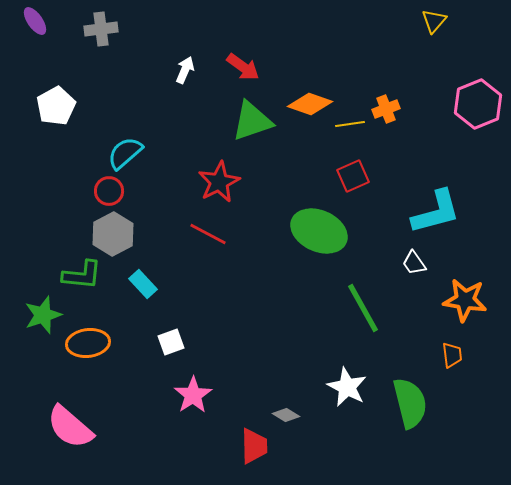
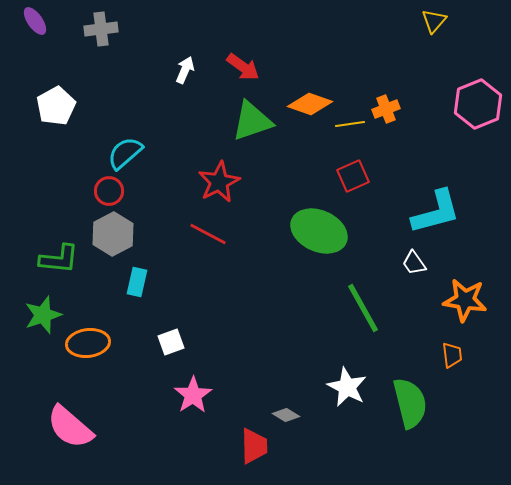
green L-shape: moved 23 px left, 16 px up
cyan rectangle: moved 6 px left, 2 px up; rotated 56 degrees clockwise
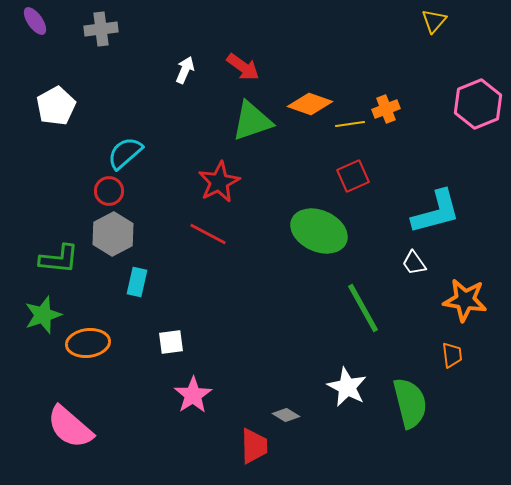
white square: rotated 12 degrees clockwise
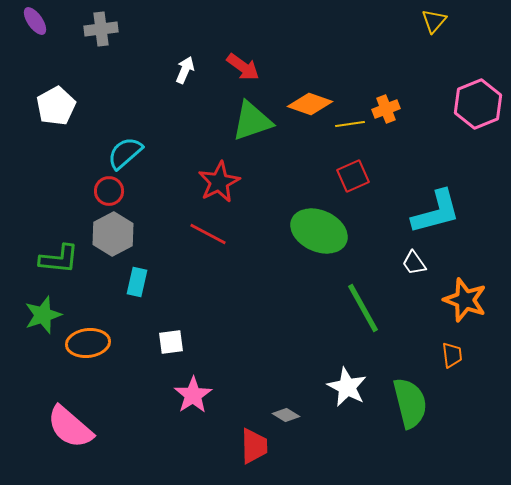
orange star: rotated 12 degrees clockwise
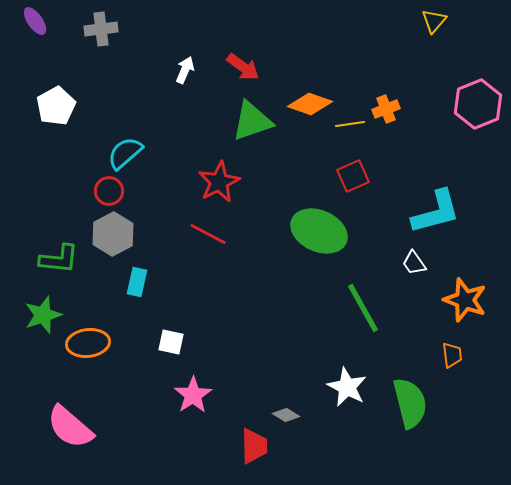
white square: rotated 20 degrees clockwise
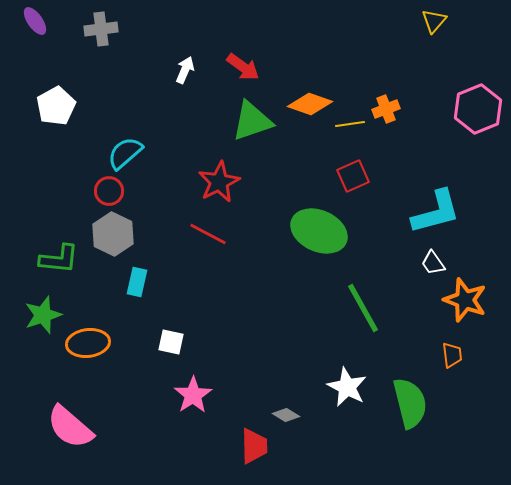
pink hexagon: moved 5 px down
gray hexagon: rotated 6 degrees counterclockwise
white trapezoid: moved 19 px right
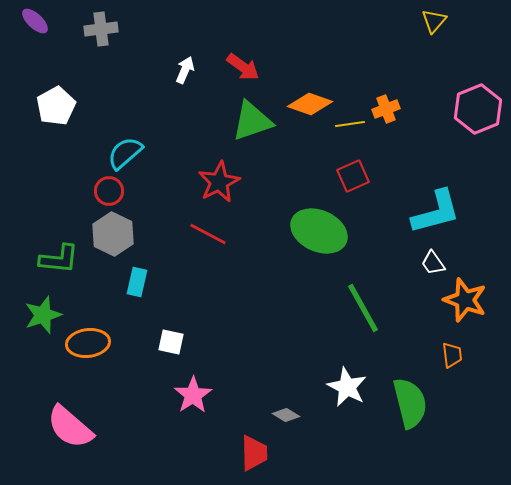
purple ellipse: rotated 12 degrees counterclockwise
red trapezoid: moved 7 px down
